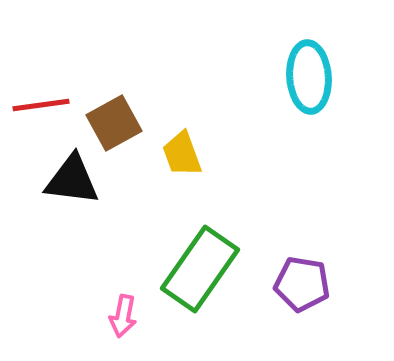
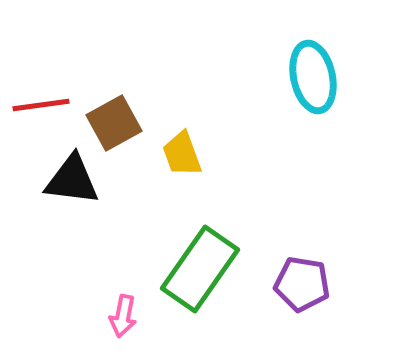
cyan ellipse: moved 4 px right; rotated 8 degrees counterclockwise
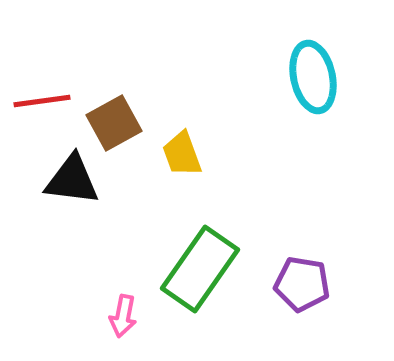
red line: moved 1 px right, 4 px up
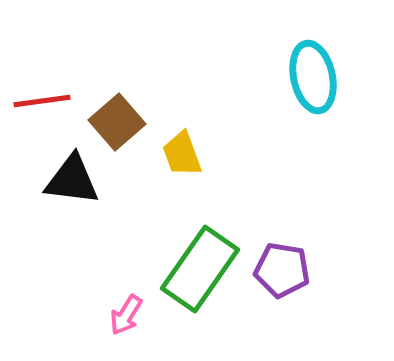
brown square: moved 3 px right, 1 px up; rotated 12 degrees counterclockwise
purple pentagon: moved 20 px left, 14 px up
pink arrow: moved 3 px right, 1 px up; rotated 21 degrees clockwise
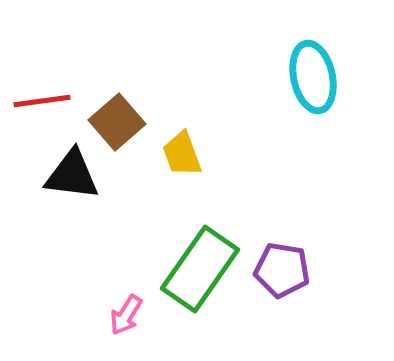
black triangle: moved 5 px up
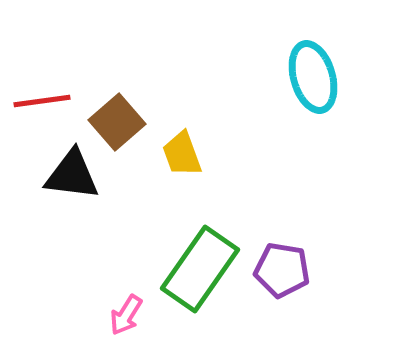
cyan ellipse: rotated 4 degrees counterclockwise
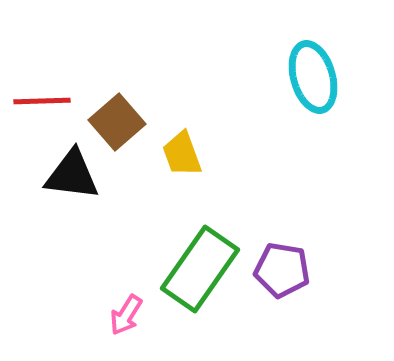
red line: rotated 6 degrees clockwise
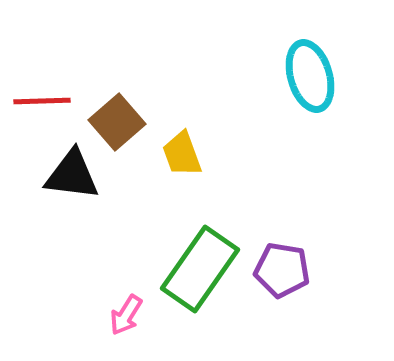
cyan ellipse: moved 3 px left, 1 px up
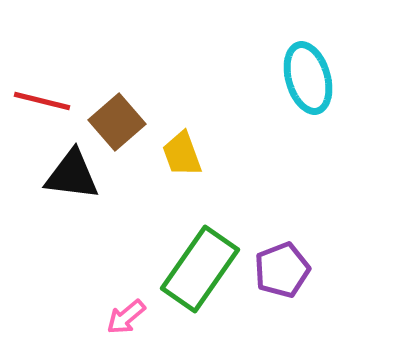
cyan ellipse: moved 2 px left, 2 px down
red line: rotated 16 degrees clockwise
purple pentagon: rotated 30 degrees counterclockwise
pink arrow: moved 2 px down; rotated 18 degrees clockwise
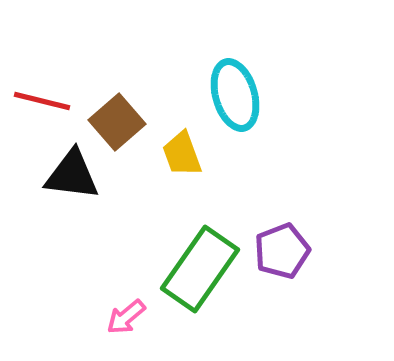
cyan ellipse: moved 73 px left, 17 px down
purple pentagon: moved 19 px up
